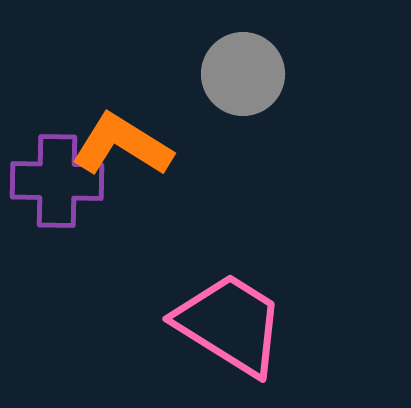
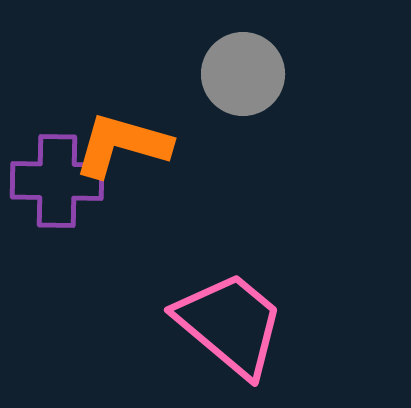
orange L-shape: rotated 16 degrees counterclockwise
pink trapezoid: rotated 8 degrees clockwise
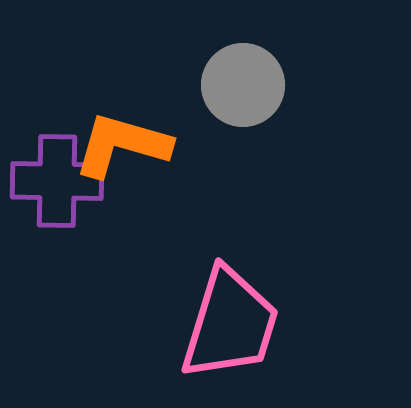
gray circle: moved 11 px down
pink trapezoid: rotated 67 degrees clockwise
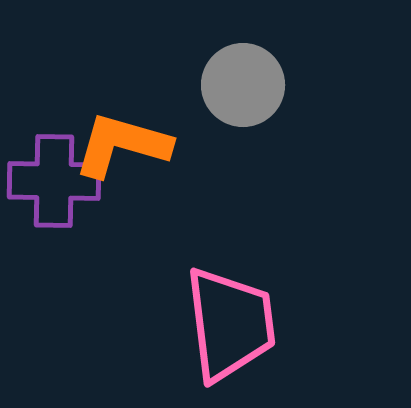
purple cross: moved 3 px left
pink trapezoid: rotated 24 degrees counterclockwise
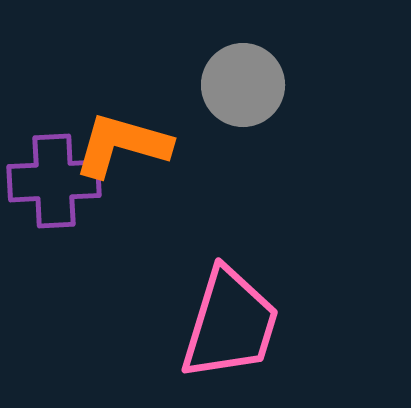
purple cross: rotated 4 degrees counterclockwise
pink trapezoid: rotated 24 degrees clockwise
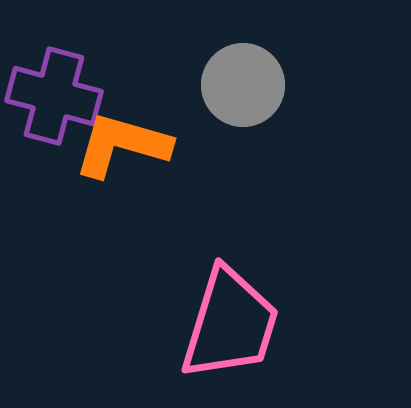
purple cross: moved 85 px up; rotated 18 degrees clockwise
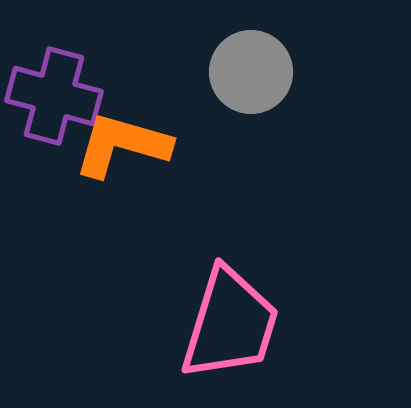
gray circle: moved 8 px right, 13 px up
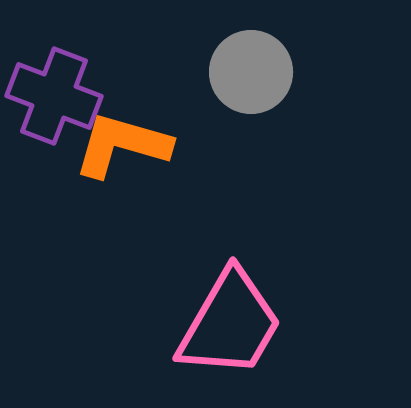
purple cross: rotated 6 degrees clockwise
pink trapezoid: rotated 13 degrees clockwise
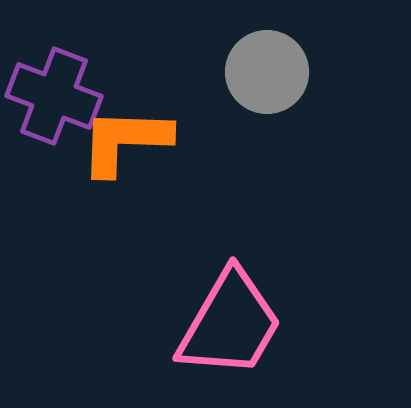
gray circle: moved 16 px right
orange L-shape: moved 3 px right, 4 px up; rotated 14 degrees counterclockwise
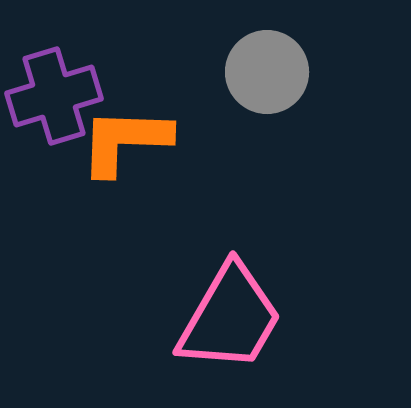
purple cross: rotated 38 degrees counterclockwise
pink trapezoid: moved 6 px up
